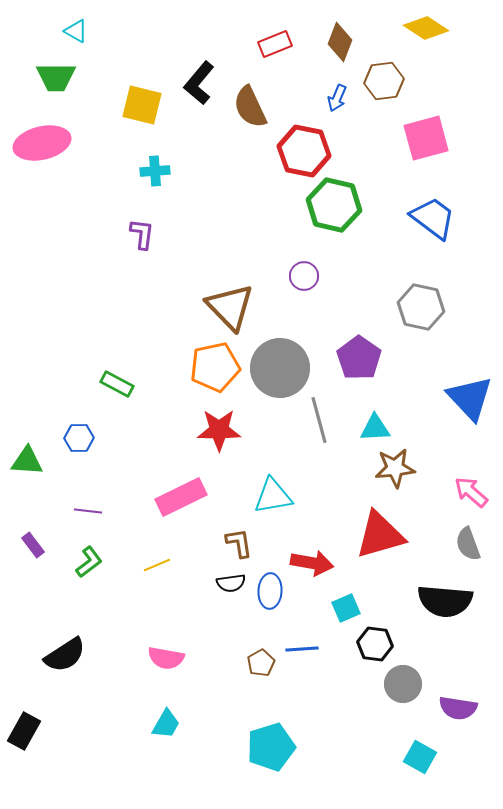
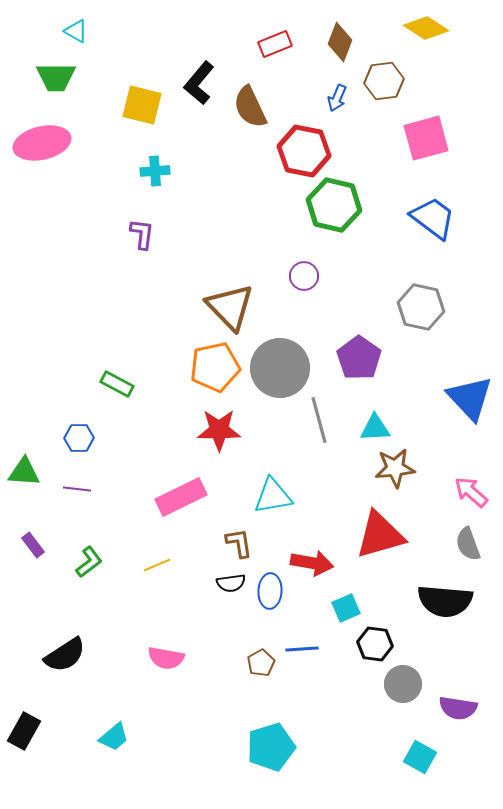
green triangle at (27, 461): moved 3 px left, 11 px down
purple line at (88, 511): moved 11 px left, 22 px up
cyan trapezoid at (166, 724): moved 52 px left, 13 px down; rotated 20 degrees clockwise
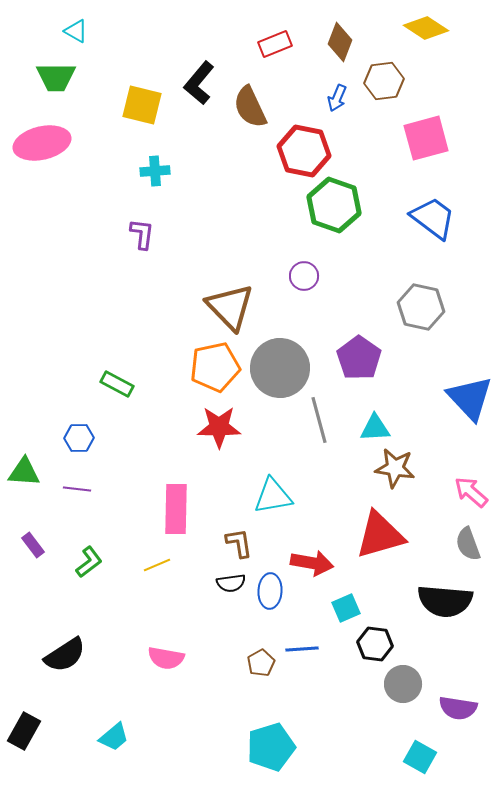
green hexagon at (334, 205): rotated 6 degrees clockwise
red star at (219, 430): moved 3 px up
brown star at (395, 468): rotated 15 degrees clockwise
pink rectangle at (181, 497): moved 5 px left, 12 px down; rotated 63 degrees counterclockwise
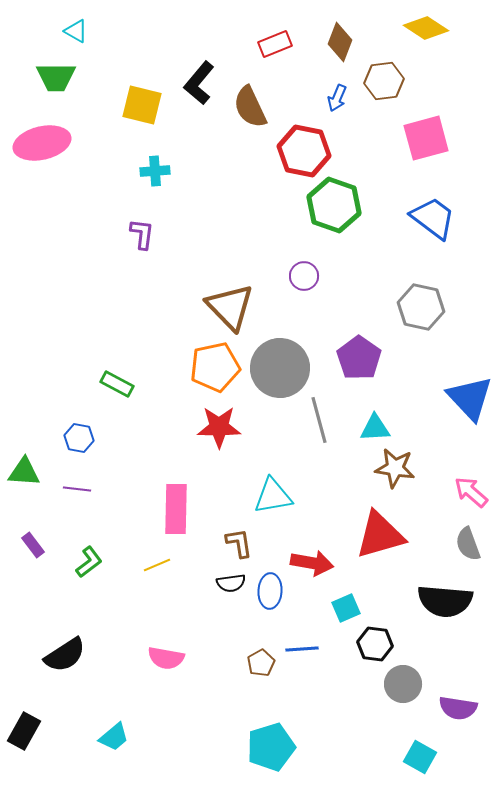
blue hexagon at (79, 438): rotated 12 degrees clockwise
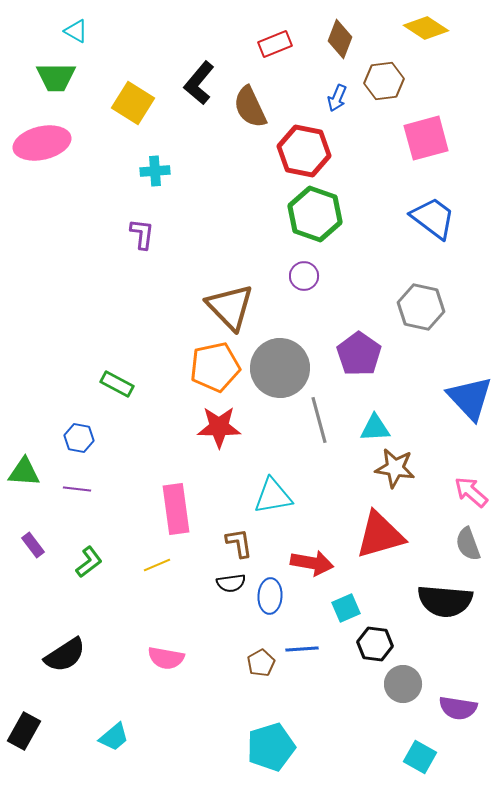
brown diamond at (340, 42): moved 3 px up
yellow square at (142, 105): moved 9 px left, 2 px up; rotated 18 degrees clockwise
green hexagon at (334, 205): moved 19 px left, 9 px down
purple pentagon at (359, 358): moved 4 px up
pink rectangle at (176, 509): rotated 9 degrees counterclockwise
blue ellipse at (270, 591): moved 5 px down
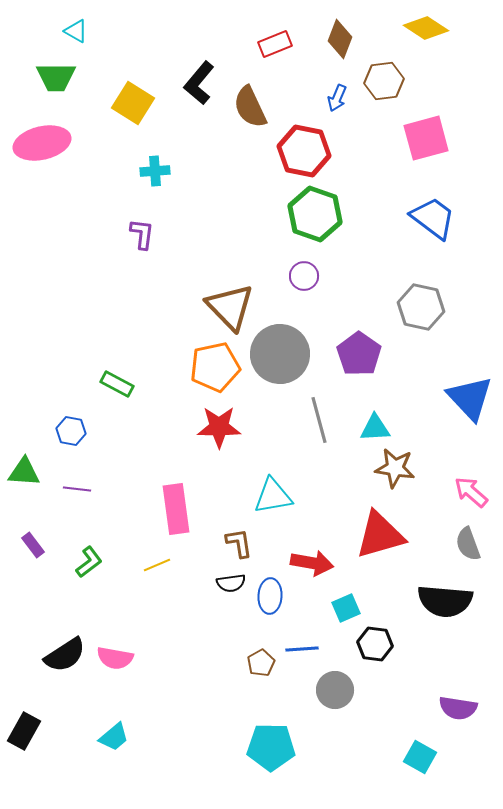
gray circle at (280, 368): moved 14 px up
blue hexagon at (79, 438): moved 8 px left, 7 px up
pink semicircle at (166, 658): moved 51 px left
gray circle at (403, 684): moved 68 px left, 6 px down
cyan pentagon at (271, 747): rotated 18 degrees clockwise
